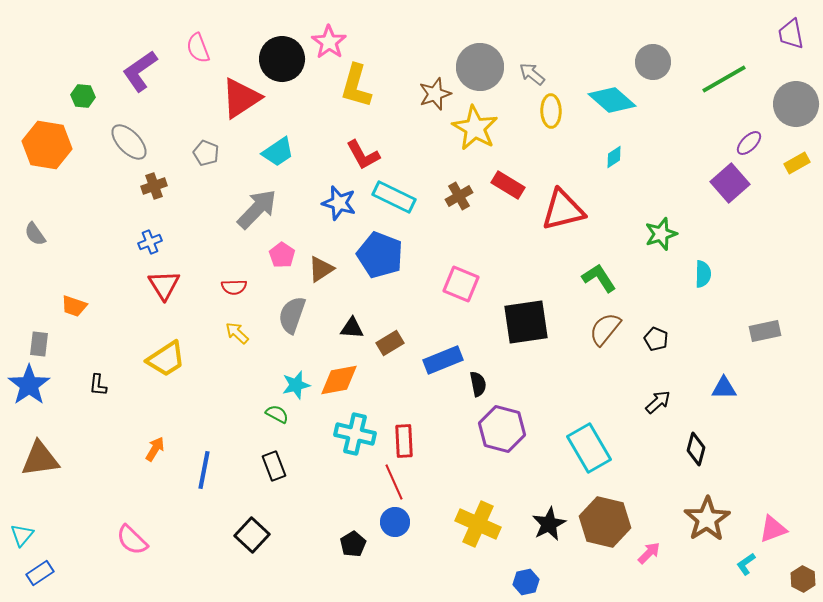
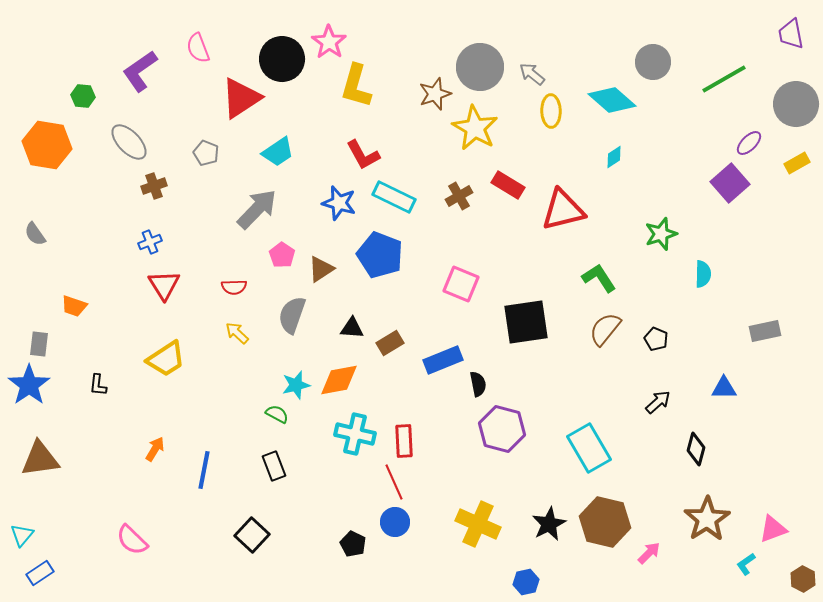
black pentagon at (353, 544): rotated 15 degrees counterclockwise
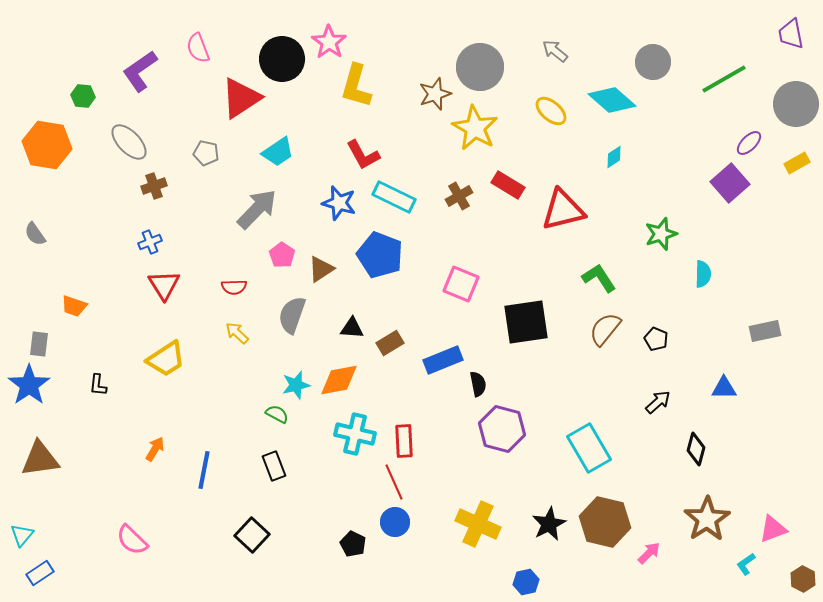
gray arrow at (532, 74): moved 23 px right, 23 px up
yellow ellipse at (551, 111): rotated 48 degrees counterclockwise
gray pentagon at (206, 153): rotated 10 degrees counterclockwise
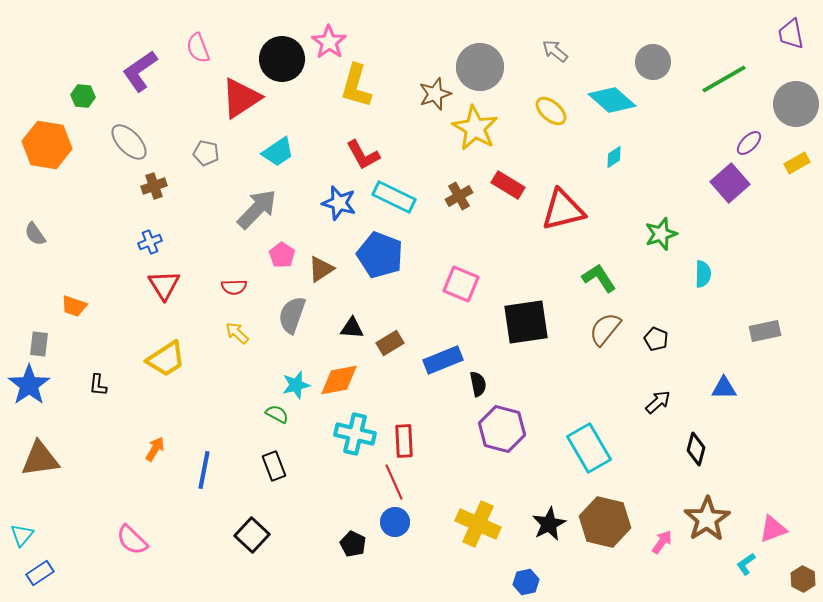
pink arrow at (649, 553): moved 13 px right, 11 px up; rotated 10 degrees counterclockwise
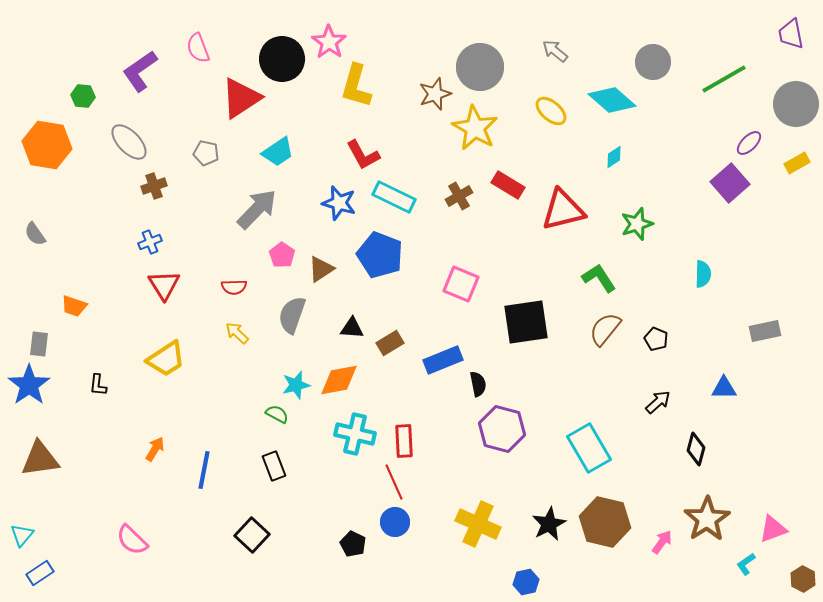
green star at (661, 234): moved 24 px left, 10 px up
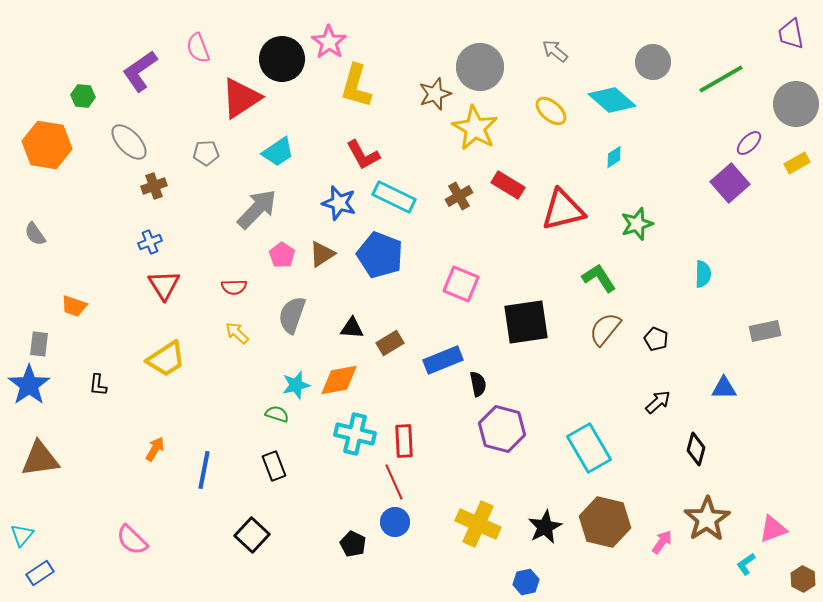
green line at (724, 79): moved 3 px left
gray pentagon at (206, 153): rotated 15 degrees counterclockwise
brown triangle at (321, 269): moved 1 px right, 15 px up
green semicircle at (277, 414): rotated 10 degrees counterclockwise
black star at (549, 524): moved 4 px left, 3 px down
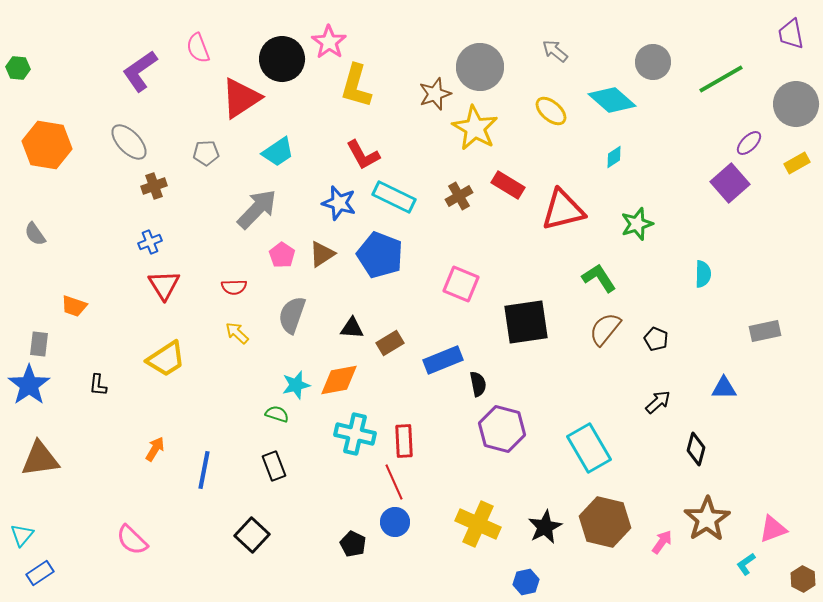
green hexagon at (83, 96): moved 65 px left, 28 px up
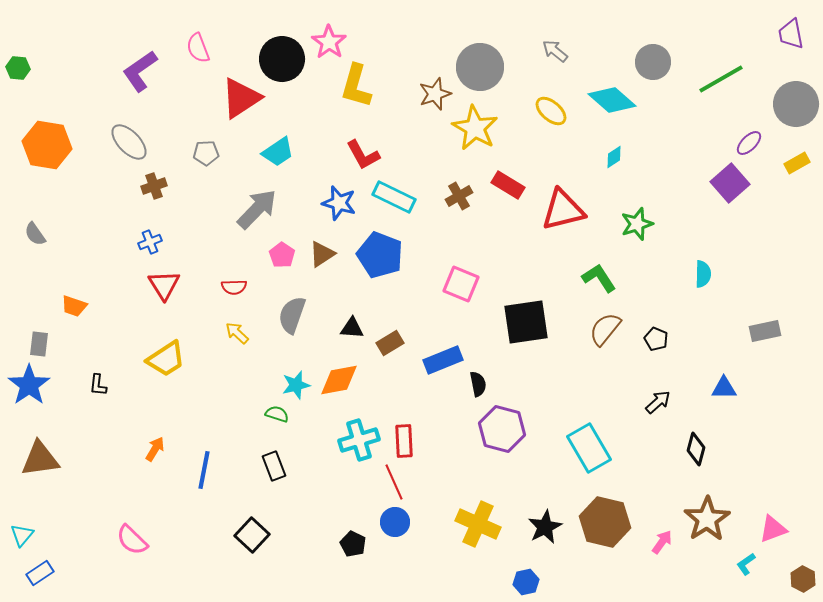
cyan cross at (355, 434): moved 4 px right, 6 px down; rotated 30 degrees counterclockwise
